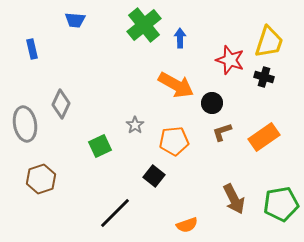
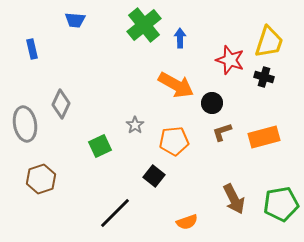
orange rectangle: rotated 20 degrees clockwise
orange semicircle: moved 3 px up
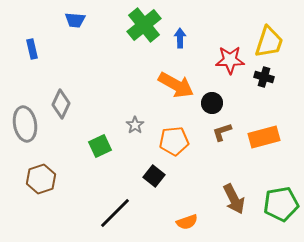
red star: rotated 20 degrees counterclockwise
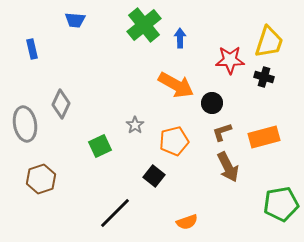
orange pentagon: rotated 8 degrees counterclockwise
brown arrow: moved 6 px left, 32 px up
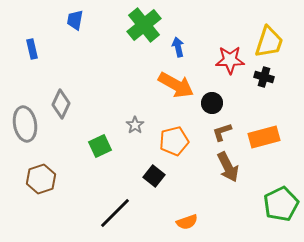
blue trapezoid: rotated 95 degrees clockwise
blue arrow: moved 2 px left, 9 px down; rotated 12 degrees counterclockwise
green pentagon: rotated 16 degrees counterclockwise
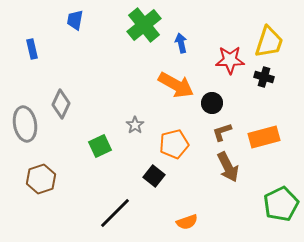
blue arrow: moved 3 px right, 4 px up
orange pentagon: moved 3 px down
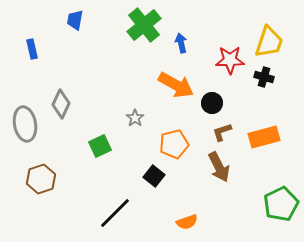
gray star: moved 7 px up
brown arrow: moved 9 px left
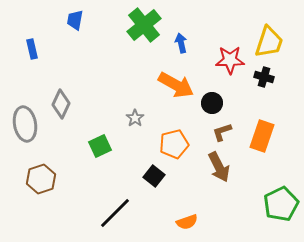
orange rectangle: moved 2 px left, 1 px up; rotated 56 degrees counterclockwise
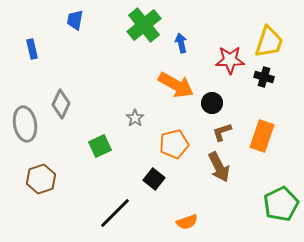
black square: moved 3 px down
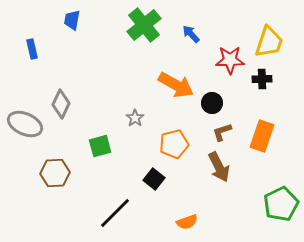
blue trapezoid: moved 3 px left
blue arrow: moved 10 px right, 9 px up; rotated 30 degrees counterclockwise
black cross: moved 2 px left, 2 px down; rotated 18 degrees counterclockwise
gray ellipse: rotated 56 degrees counterclockwise
green square: rotated 10 degrees clockwise
brown hexagon: moved 14 px right, 6 px up; rotated 16 degrees clockwise
